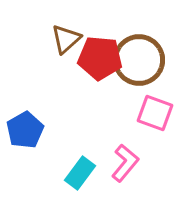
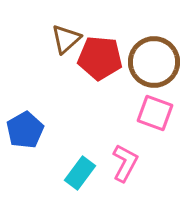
brown circle: moved 15 px right, 2 px down
pink L-shape: rotated 12 degrees counterclockwise
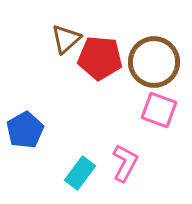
pink square: moved 4 px right, 3 px up
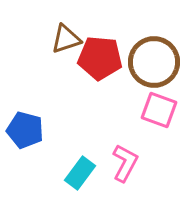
brown triangle: rotated 24 degrees clockwise
blue pentagon: rotated 27 degrees counterclockwise
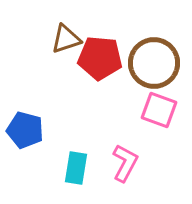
brown circle: moved 1 px down
cyan rectangle: moved 4 px left, 5 px up; rotated 28 degrees counterclockwise
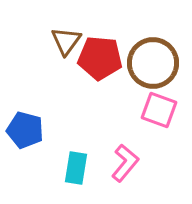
brown triangle: moved 2 px down; rotated 36 degrees counterclockwise
brown circle: moved 1 px left
pink L-shape: rotated 12 degrees clockwise
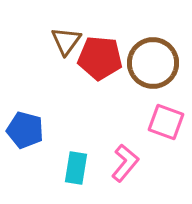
pink square: moved 7 px right, 12 px down
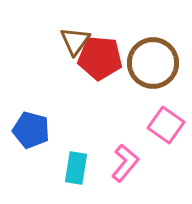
brown triangle: moved 9 px right
pink square: moved 3 px down; rotated 15 degrees clockwise
blue pentagon: moved 6 px right
